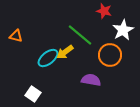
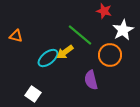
purple semicircle: rotated 114 degrees counterclockwise
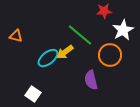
red star: rotated 21 degrees counterclockwise
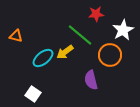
red star: moved 8 px left, 3 px down
cyan ellipse: moved 5 px left
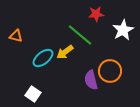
orange circle: moved 16 px down
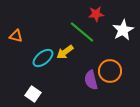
green line: moved 2 px right, 3 px up
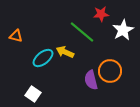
red star: moved 5 px right
yellow arrow: rotated 60 degrees clockwise
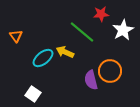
orange triangle: rotated 40 degrees clockwise
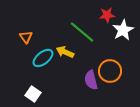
red star: moved 6 px right, 1 px down
orange triangle: moved 10 px right, 1 px down
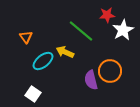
green line: moved 1 px left, 1 px up
cyan ellipse: moved 3 px down
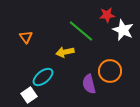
white star: rotated 20 degrees counterclockwise
yellow arrow: rotated 36 degrees counterclockwise
cyan ellipse: moved 16 px down
purple semicircle: moved 2 px left, 4 px down
white square: moved 4 px left, 1 px down; rotated 21 degrees clockwise
